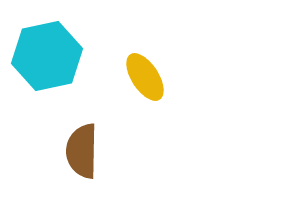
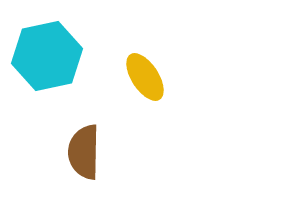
brown semicircle: moved 2 px right, 1 px down
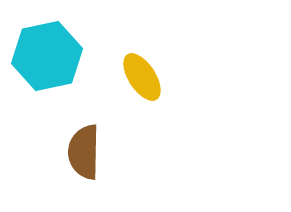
yellow ellipse: moved 3 px left
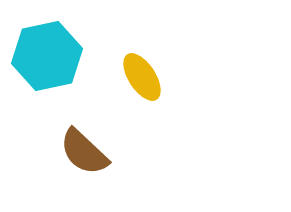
brown semicircle: rotated 48 degrees counterclockwise
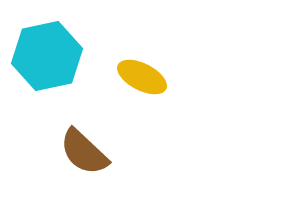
yellow ellipse: rotated 30 degrees counterclockwise
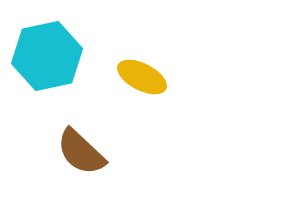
brown semicircle: moved 3 px left
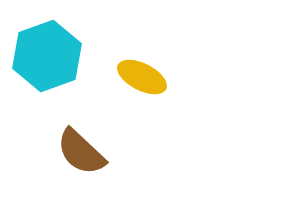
cyan hexagon: rotated 8 degrees counterclockwise
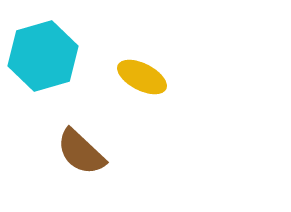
cyan hexagon: moved 4 px left; rotated 4 degrees clockwise
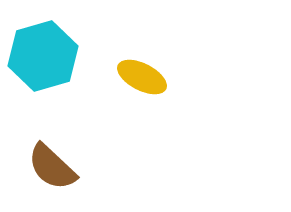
brown semicircle: moved 29 px left, 15 px down
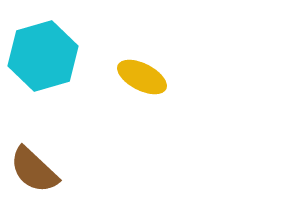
brown semicircle: moved 18 px left, 3 px down
